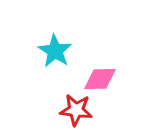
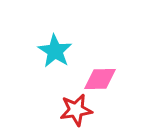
red star: rotated 16 degrees counterclockwise
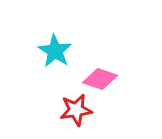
pink diamond: rotated 20 degrees clockwise
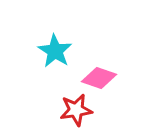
pink diamond: moved 1 px left, 1 px up
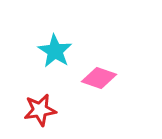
red star: moved 36 px left
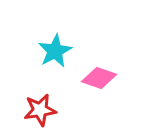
cyan star: rotated 12 degrees clockwise
